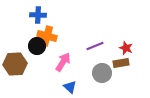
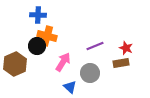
brown hexagon: rotated 20 degrees counterclockwise
gray circle: moved 12 px left
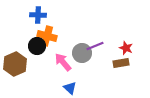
pink arrow: rotated 72 degrees counterclockwise
gray circle: moved 8 px left, 20 px up
blue triangle: moved 1 px down
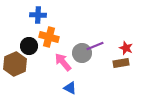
orange cross: moved 2 px right, 1 px down
black circle: moved 8 px left
blue triangle: rotated 16 degrees counterclockwise
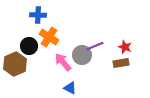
orange cross: rotated 18 degrees clockwise
red star: moved 1 px left, 1 px up
gray circle: moved 2 px down
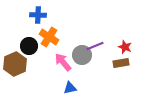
blue triangle: rotated 40 degrees counterclockwise
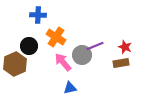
orange cross: moved 7 px right
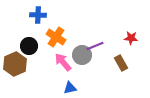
red star: moved 6 px right, 9 px up; rotated 16 degrees counterclockwise
brown rectangle: rotated 70 degrees clockwise
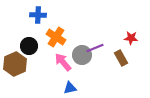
purple line: moved 2 px down
brown rectangle: moved 5 px up
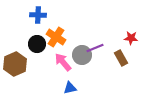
black circle: moved 8 px right, 2 px up
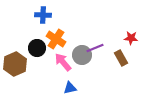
blue cross: moved 5 px right
orange cross: moved 2 px down
black circle: moved 4 px down
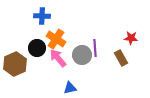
blue cross: moved 1 px left, 1 px down
purple line: rotated 72 degrees counterclockwise
pink arrow: moved 5 px left, 4 px up
